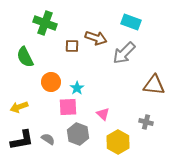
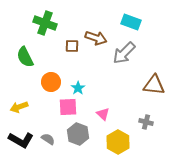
cyan star: moved 1 px right
black L-shape: moved 1 px left; rotated 40 degrees clockwise
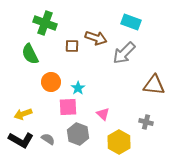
green semicircle: moved 5 px right, 3 px up
yellow arrow: moved 4 px right, 7 px down
yellow hexagon: moved 1 px right
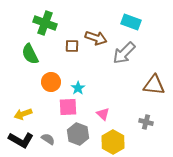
yellow hexagon: moved 6 px left
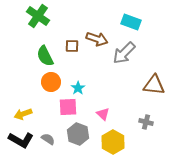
green cross: moved 7 px left, 7 px up; rotated 15 degrees clockwise
brown arrow: moved 1 px right, 1 px down
green semicircle: moved 15 px right, 2 px down
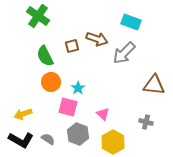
brown square: rotated 16 degrees counterclockwise
pink square: rotated 18 degrees clockwise
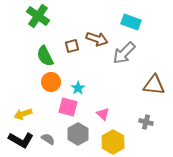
gray hexagon: rotated 10 degrees clockwise
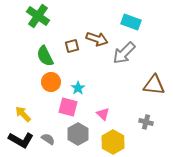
yellow arrow: rotated 66 degrees clockwise
